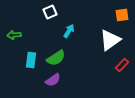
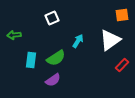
white square: moved 2 px right, 6 px down
cyan arrow: moved 9 px right, 10 px down
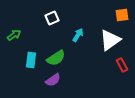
green arrow: rotated 152 degrees clockwise
cyan arrow: moved 6 px up
red rectangle: rotated 72 degrees counterclockwise
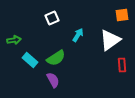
green arrow: moved 5 px down; rotated 24 degrees clockwise
cyan rectangle: moved 1 px left; rotated 56 degrees counterclockwise
red rectangle: rotated 24 degrees clockwise
purple semicircle: rotated 84 degrees counterclockwise
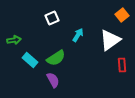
orange square: rotated 32 degrees counterclockwise
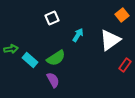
green arrow: moved 3 px left, 9 px down
red rectangle: moved 3 px right; rotated 40 degrees clockwise
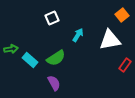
white triangle: rotated 25 degrees clockwise
purple semicircle: moved 1 px right, 3 px down
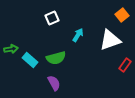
white triangle: rotated 10 degrees counterclockwise
green semicircle: rotated 18 degrees clockwise
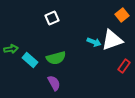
cyan arrow: moved 16 px right, 7 px down; rotated 80 degrees clockwise
white triangle: moved 2 px right
red rectangle: moved 1 px left, 1 px down
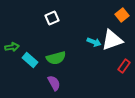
green arrow: moved 1 px right, 2 px up
